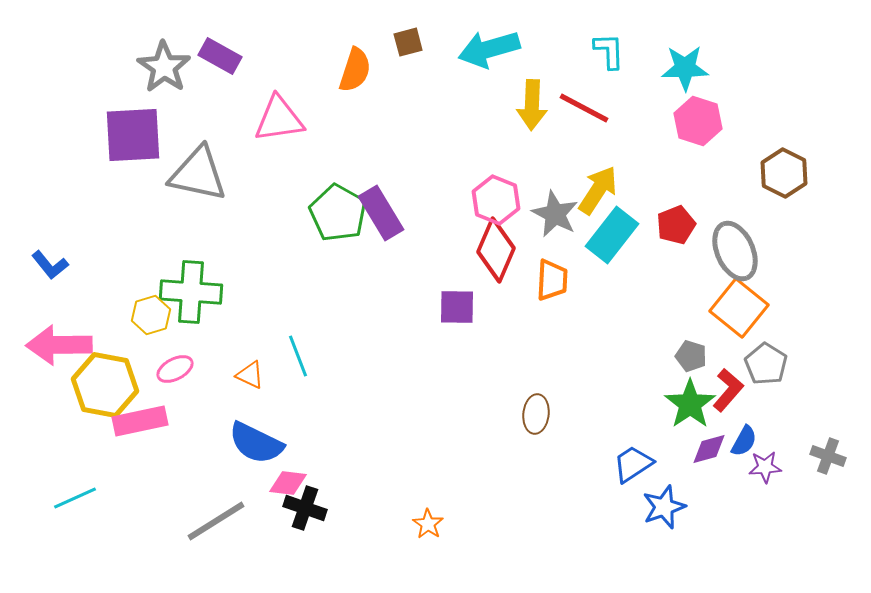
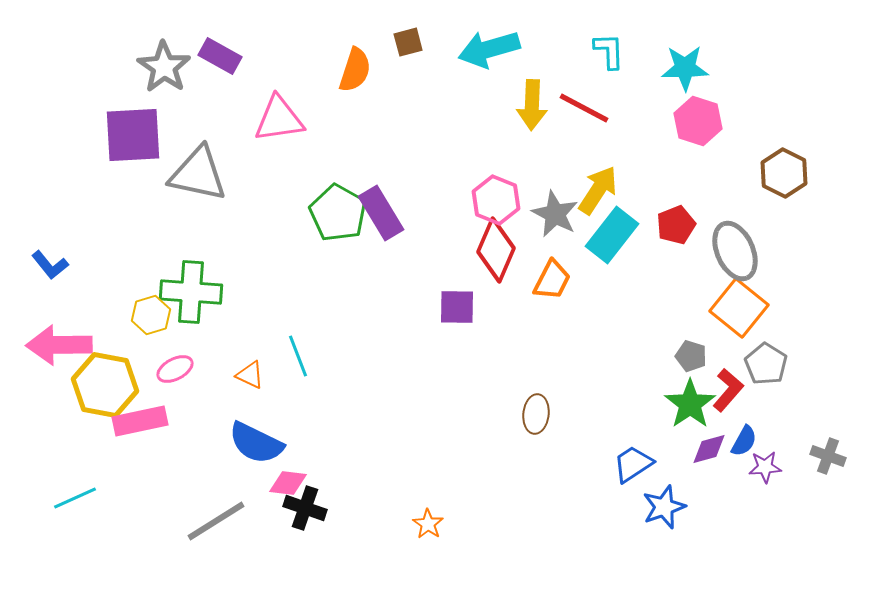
orange trapezoid at (552, 280): rotated 24 degrees clockwise
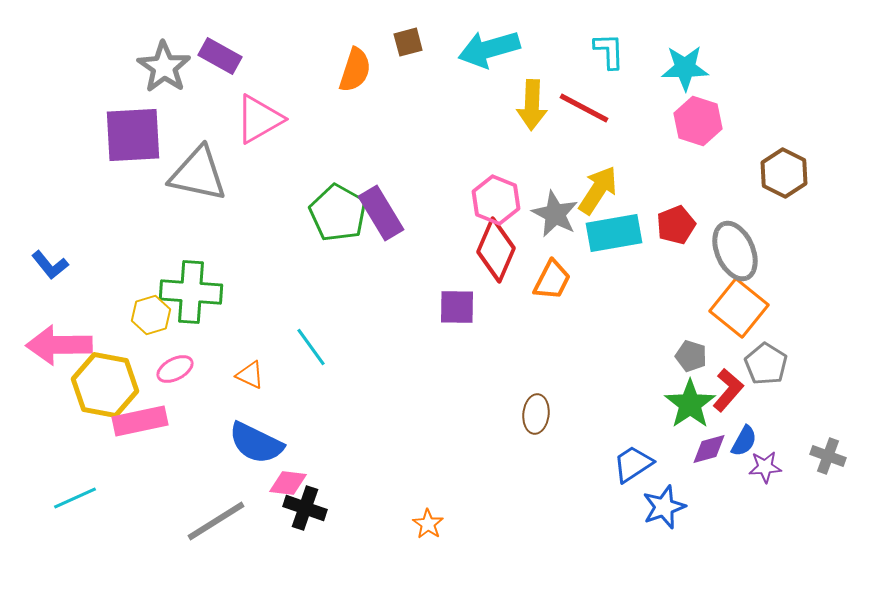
pink triangle at (279, 119): moved 20 px left; rotated 22 degrees counterclockwise
cyan rectangle at (612, 235): moved 2 px right, 2 px up; rotated 42 degrees clockwise
cyan line at (298, 356): moved 13 px right, 9 px up; rotated 15 degrees counterclockwise
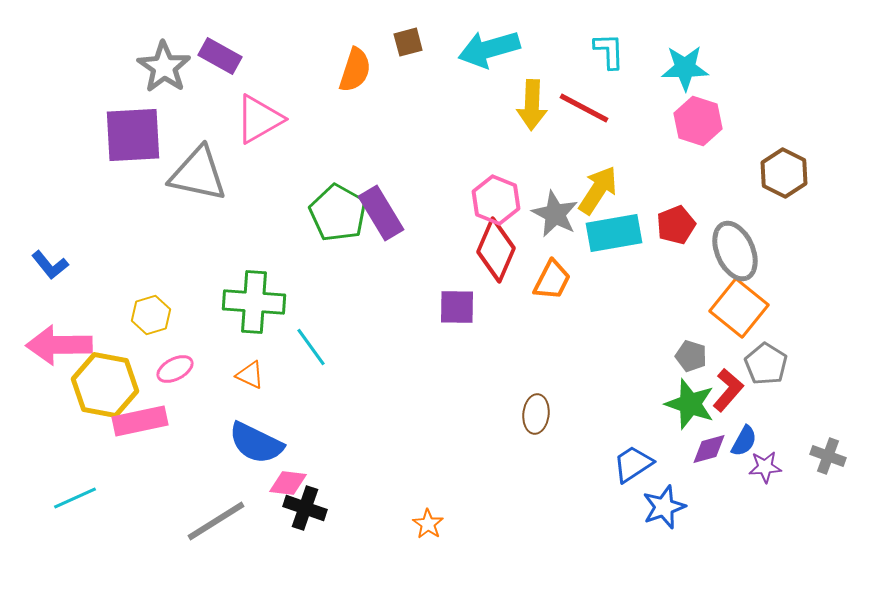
green cross at (191, 292): moved 63 px right, 10 px down
green star at (690, 404): rotated 18 degrees counterclockwise
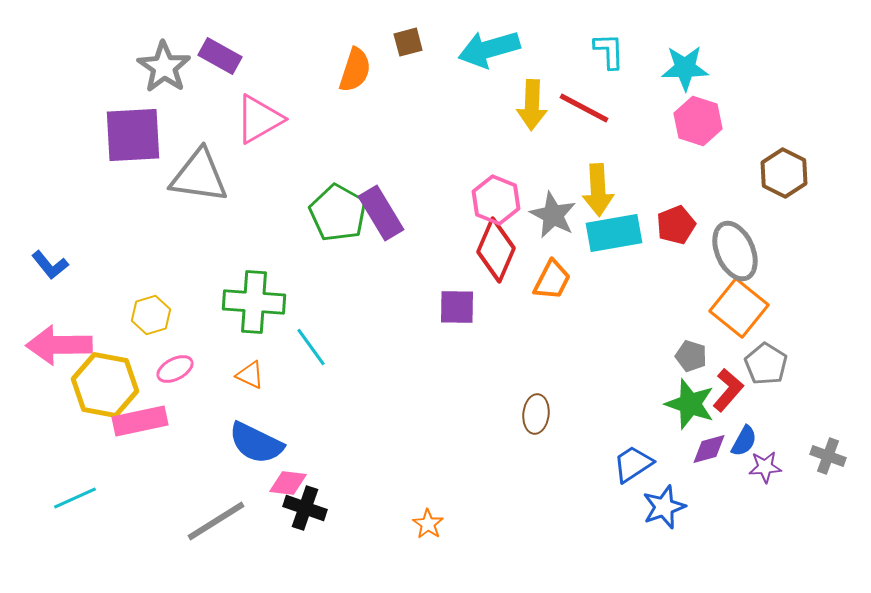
gray triangle at (198, 174): moved 1 px right, 2 px down; rotated 4 degrees counterclockwise
yellow arrow at (598, 190): rotated 144 degrees clockwise
gray star at (555, 214): moved 2 px left, 1 px down
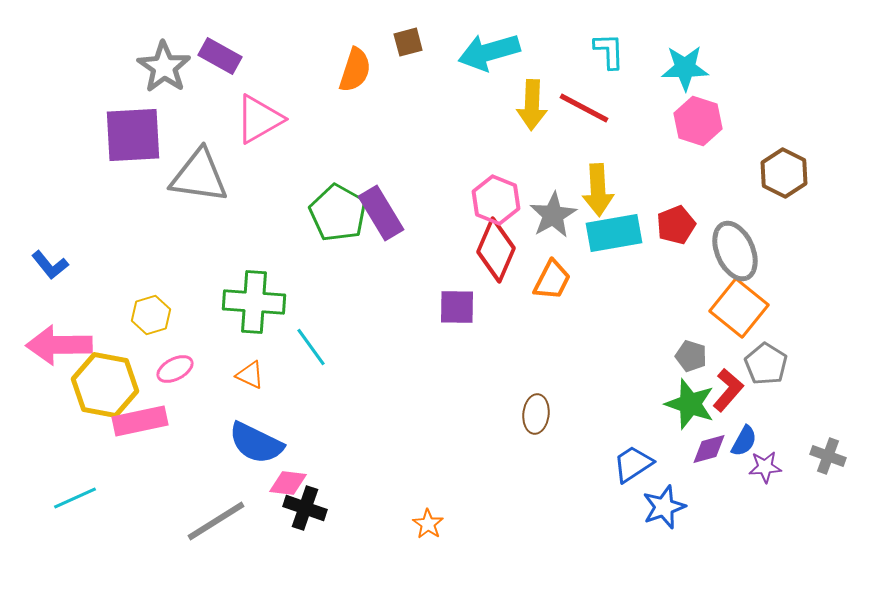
cyan arrow at (489, 49): moved 3 px down
gray star at (553, 215): rotated 15 degrees clockwise
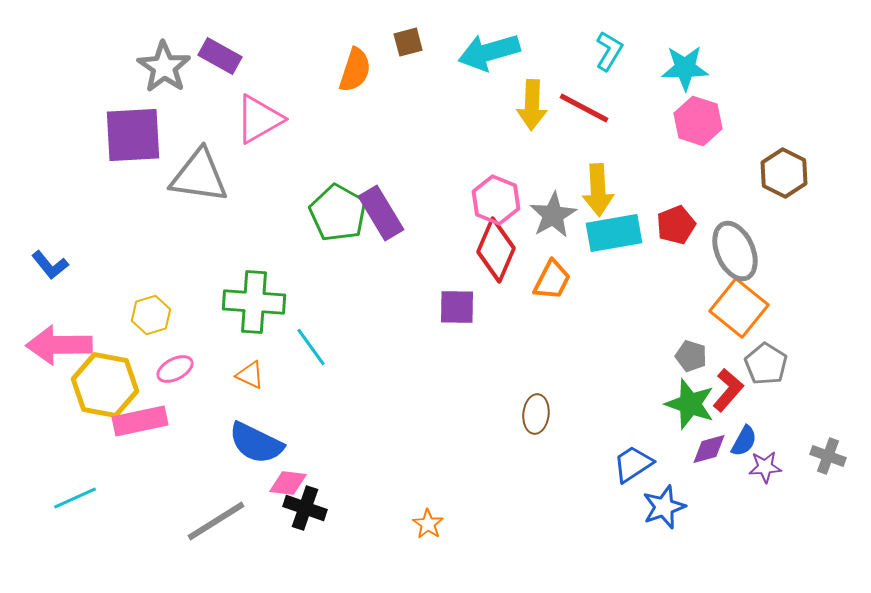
cyan L-shape at (609, 51): rotated 33 degrees clockwise
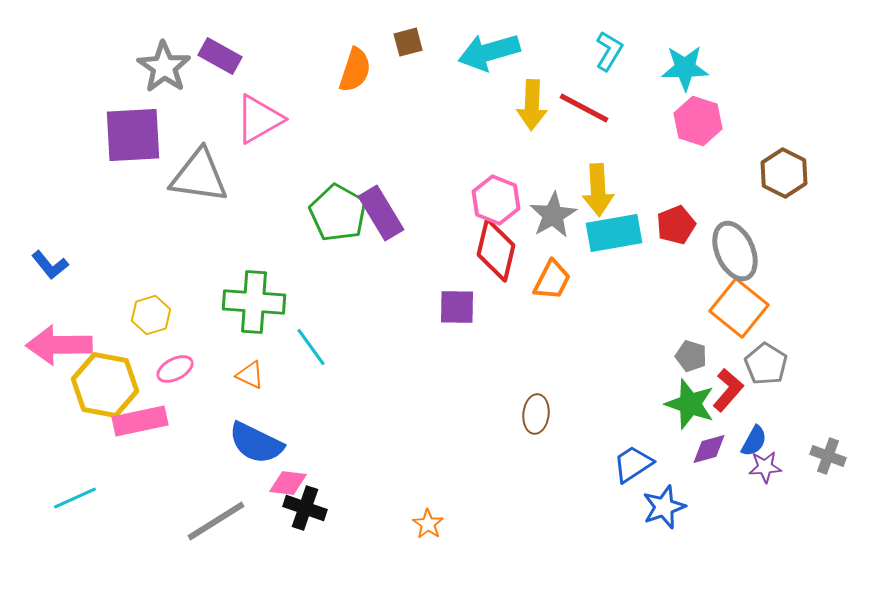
red diamond at (496, 250): rotated 10 degrees counterclockwise
blue semicircle at (744, 441): moved 10 px right
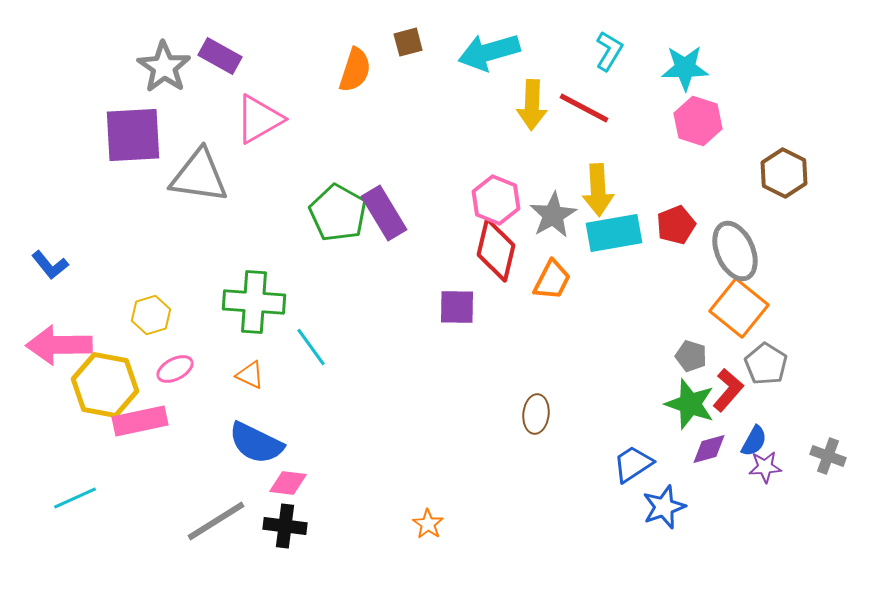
purple rectangle at (381, 213): moved 3 px right
black cross at (305, 508): moved 20 px left, 18 px down; rotated 12 degrees counterclockwise
